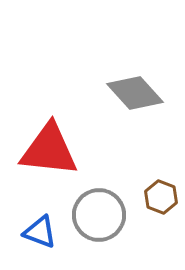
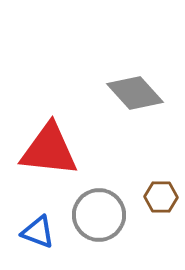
brown hexagon: rotated 20 degrees counterclockwise
blue triangle: moved 2 px left
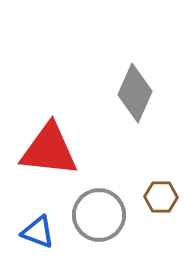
gray diamond: rotated 66 degrees clockwise
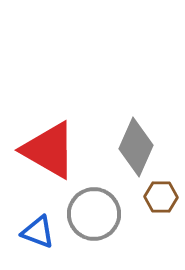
gray diamond: moved 1 px right, 54 px down
red triangle: rotated 24 degrees clockwise
gray circle: moved 5 px left, 1 px up
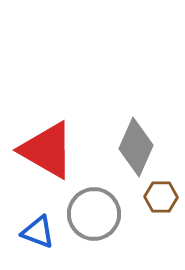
red triangle: moved 2 px left
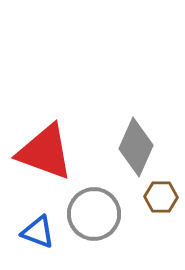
red triangle: moved 2 px left, 2 px down; rotated 10 degrees counterclockwise
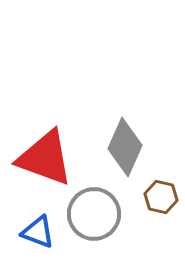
gray diamond: moved 11 px left
red triangle: moved 6 px down
brown hexagon: rotated 12 degrees clockwise
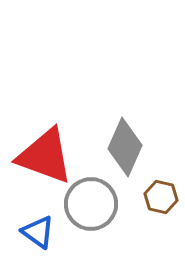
red triangle: moved 2 px up
gray circle: moved 3 px left, 10 px up
blue triangle: rotated 15 degrees clockwise
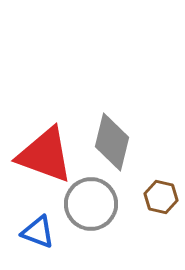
gray diamond: moved 13 px left, 5 px up; rotated 10 degrees counterclockwise
red triangle: moved 1 px up
blue triangle: rotated 15 degrees counterclockwise
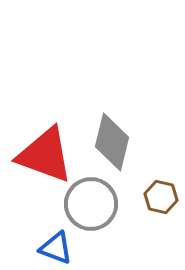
blue triangle: moved 18 px right, 16 px down
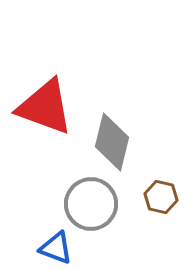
red triangle: moved 48 px up
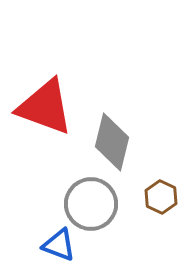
brown hexagon: rotated 12 degrees clockwise
blue triangle: moved 3 px right, 3 px up
